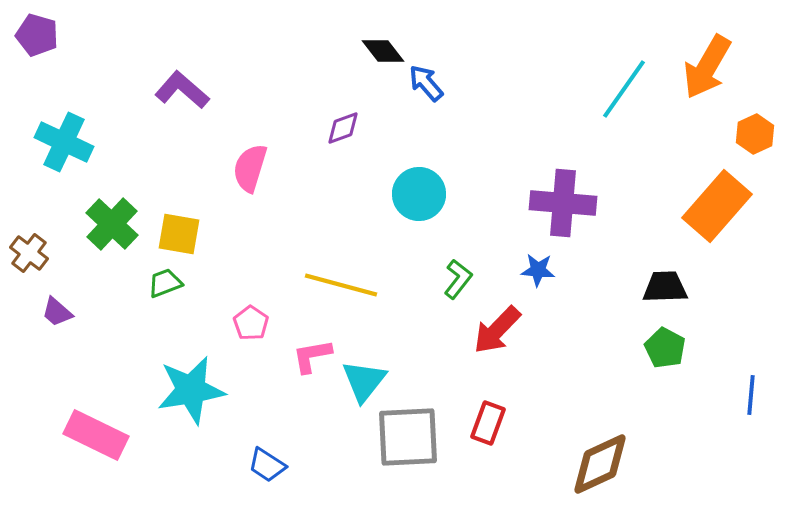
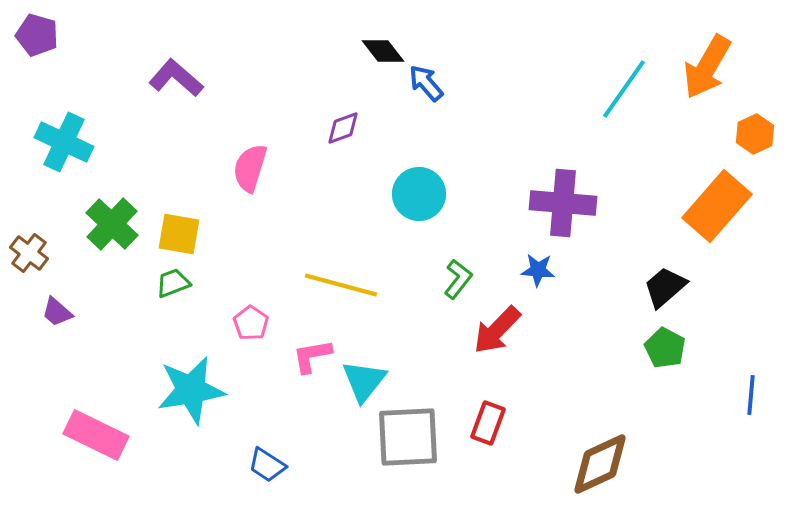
purple L-shape: moved 6 px left, 12 px up
green trapezoid: moved 8 px right
black trapezoid: rotated 39 degrees counterclockwise
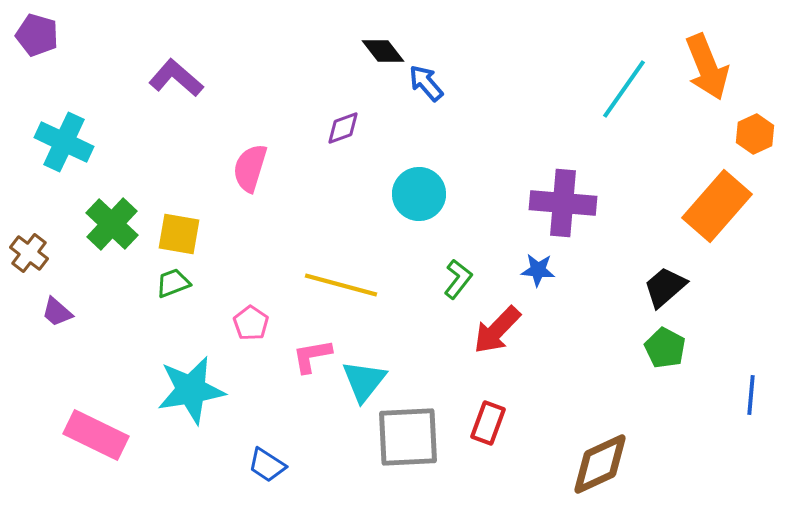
orange arrow: rotated 52 degrees counterclockwise
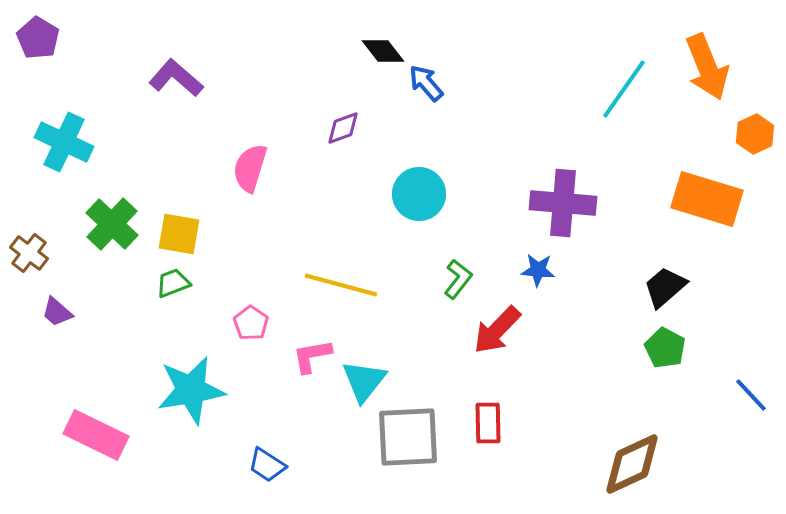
purple pentagon: moved 1 px right, 3 px down; rotated 15 degrees clockwise
orange rectangle: moved 10 px left, 7 px up; rotated 66 degrees clockwise
blue line: rotated 48 degrees counterclockwise
red rectangle: rotated 21 degrees counterclockwise
brown diamond: moved 32 px right
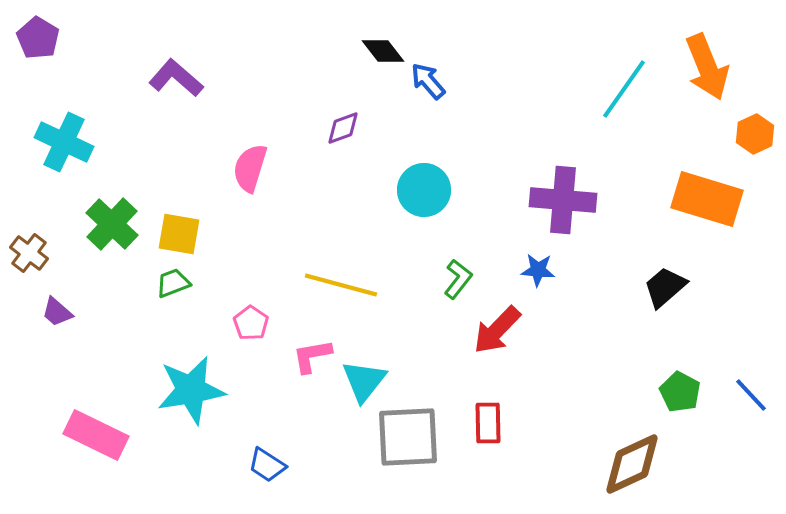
blue arrow: moved 2 px right, 2 px up
cyan circle: moved 5 px right, 4 px up
purple cross: moved 3 px up
green pentagon: moved 15 px right, 44 px down
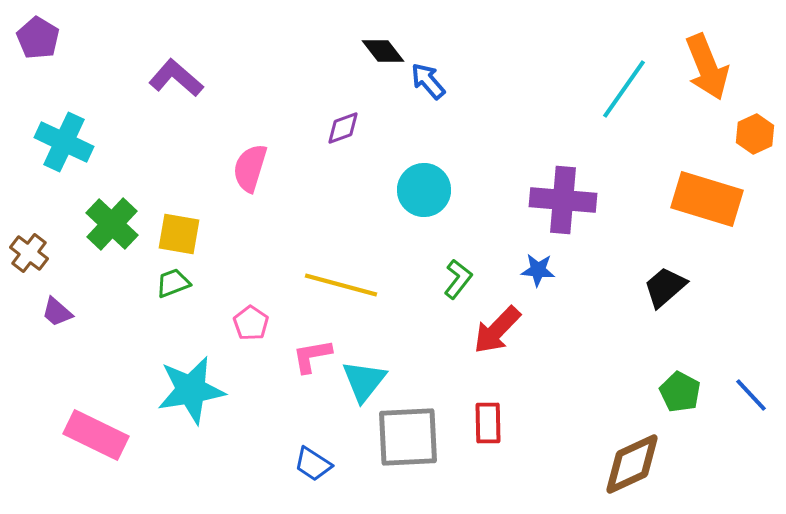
blue trapezoid: moved 46 px right, 1 px up
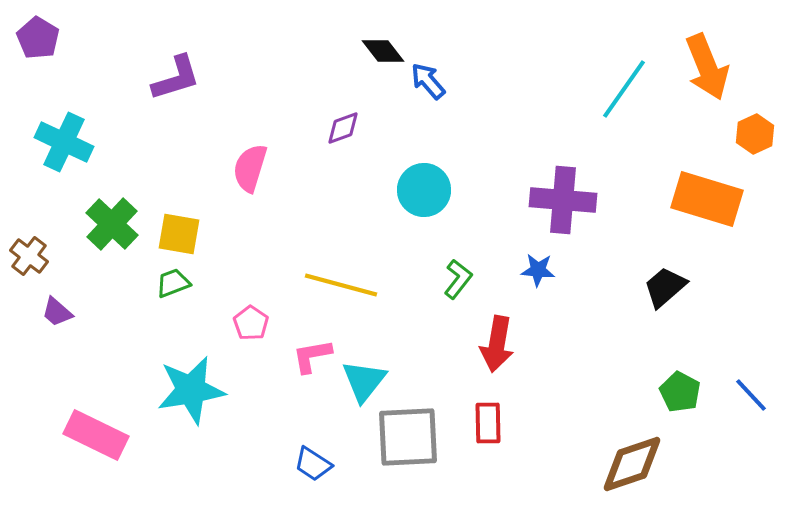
purple L-shape: rotated 122 degrees clockwise
brown cross: moved 3 px down
red arrow: moved 14 px down; rotated 34 degrees counterclockwise
brown diamond: rotated 6 degrees clockwise
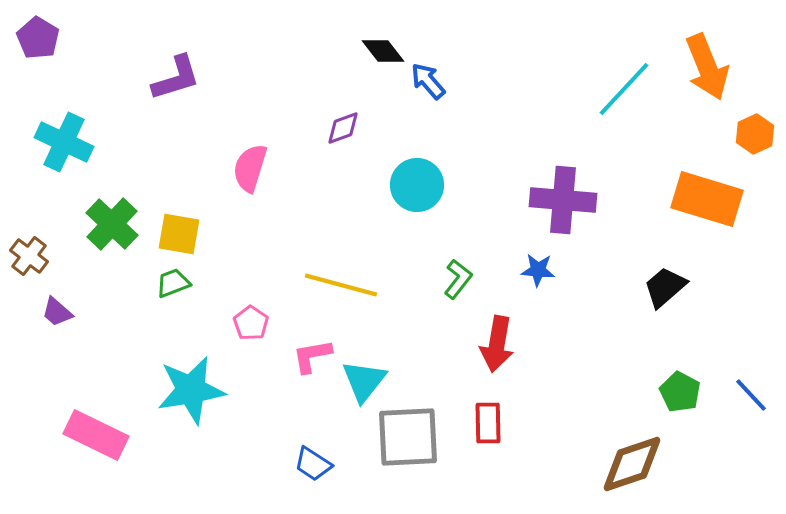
cyan line: rotated 8 degrees clockwise
cyan circle: moved 7 px left, 5 px up
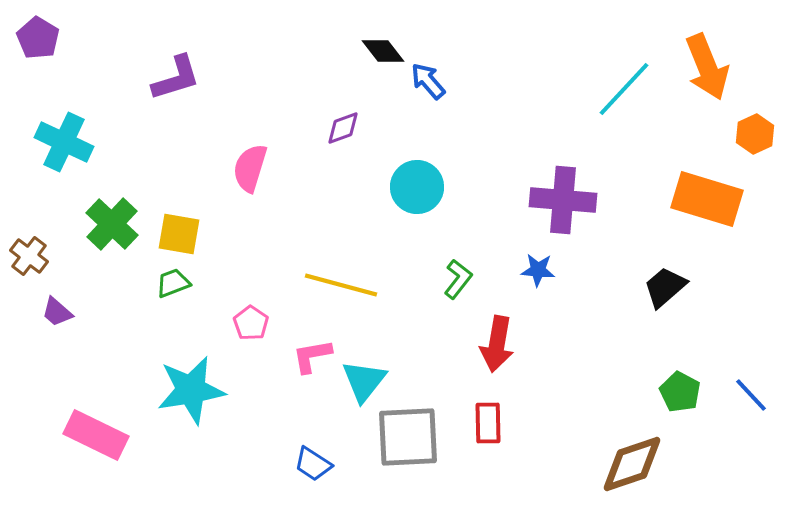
cyan circle: moved 2 px down
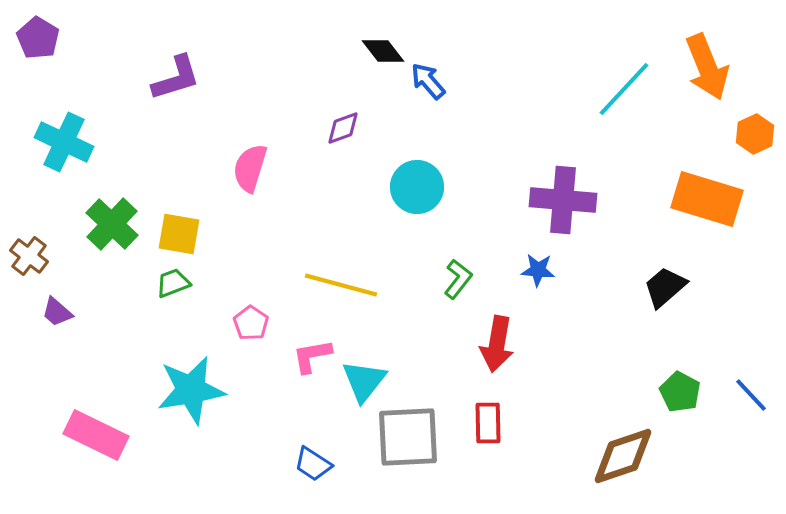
brown diamond: moved 9 px left, 8 px up
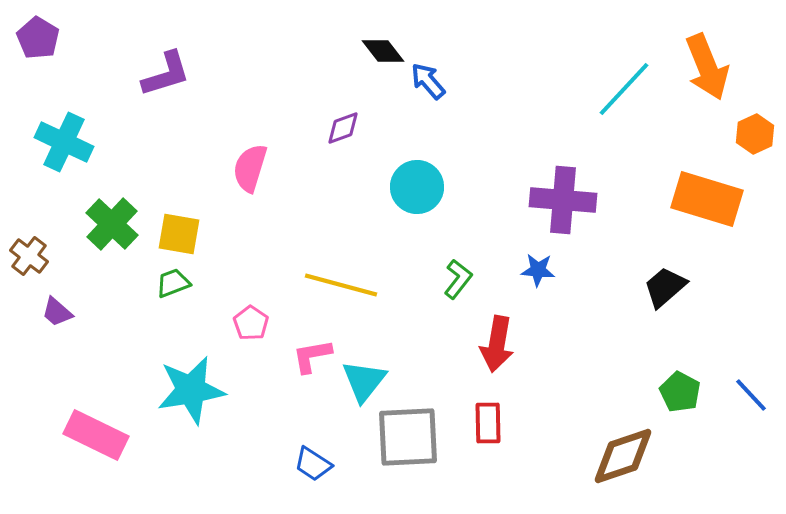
purple L-shape: moved 10 px left, 4 px up
